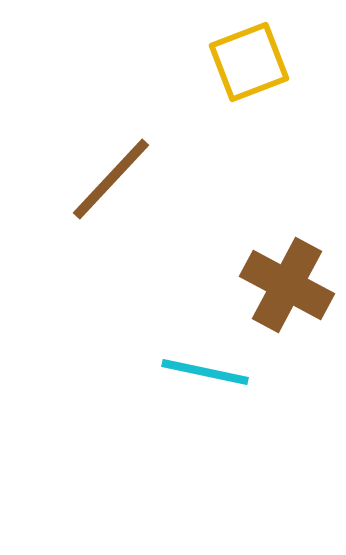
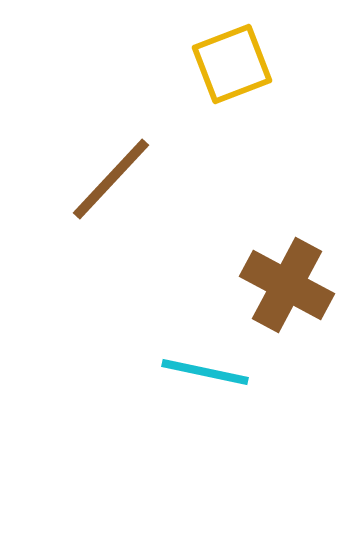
yellow square: moved 17 px left, 2 px down
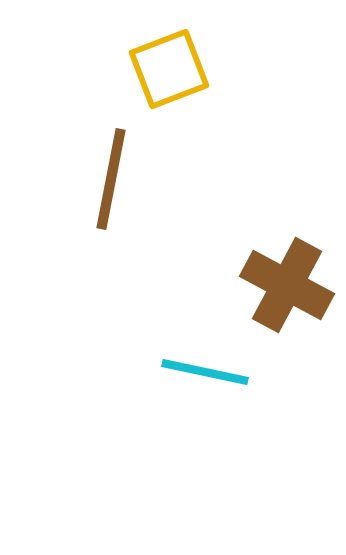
yellow square: moved 63 px left, 5 px down
brown line: rotated 32 degrees counterclockwise
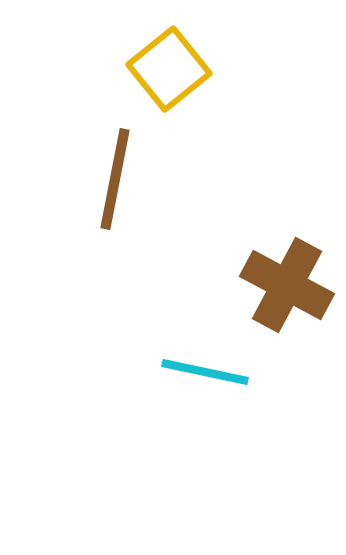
yellow square: rotated 18 degrees counterclockwise
brown line: moved 4 px right
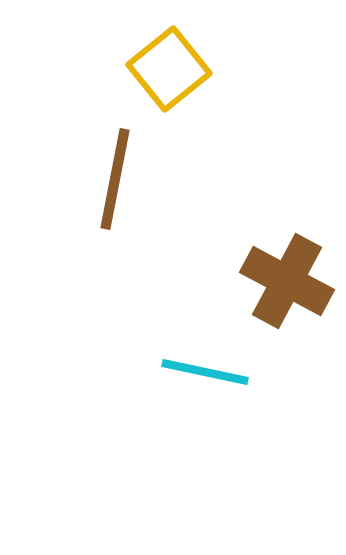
brown cross: moved 4 px up
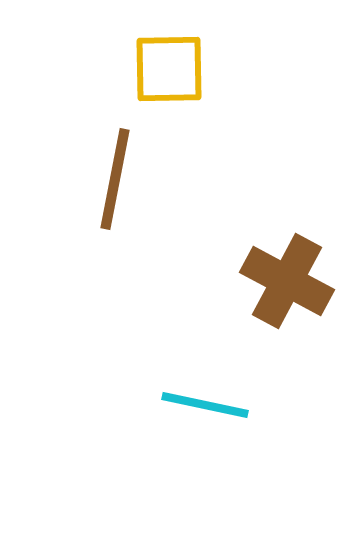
yellow square: rotated 38 degrees clockwise
cyan line: moved 33 px down
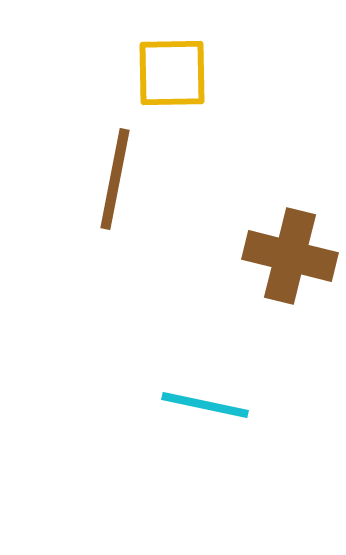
yellow square: moved 3 px right, 4 px down
brown cross: moved 3 px right, 25 px up; rotated 14 degrees counterclockwise
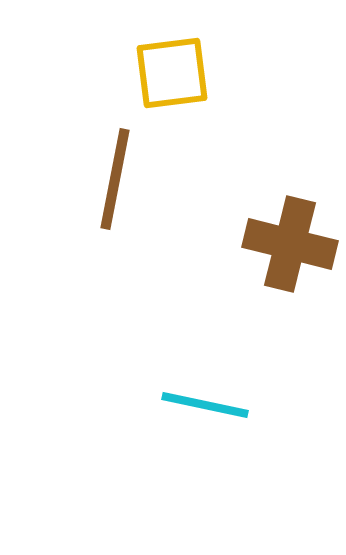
yellow square: rotated 6 degrees counterclockwise
brown cross: moved 12 px up
